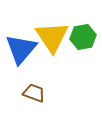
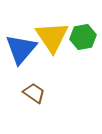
brown trapezoid: rotated 15 degrees clockwise
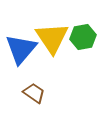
yellow triangle: moved 1 px down
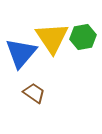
blue triangle: moved 4 px down
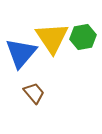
brown trapezoid: rotated 15 degrees clockwise
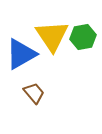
yellow triangle: moved 2 px up
blue triangle: moved 1 px down; rotated 20 degrees clockwise
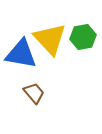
yellow triangle: moved 2 px left, 3 px down; rotated 9 degrees counterclockwise
blue triangle: rotated 40 degrees clockwise
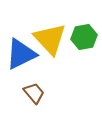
green hexagon: moved 1 px right
blue triangle: rotated 36 degrees counterclockwise
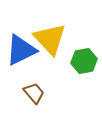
green hexagon: moved 24 px down
blue triangle: moved 4 px up
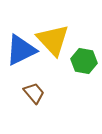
yellow triangle: moved 3 px right, 1 px down
green hexagon: rotated 20 degrees clockwise
